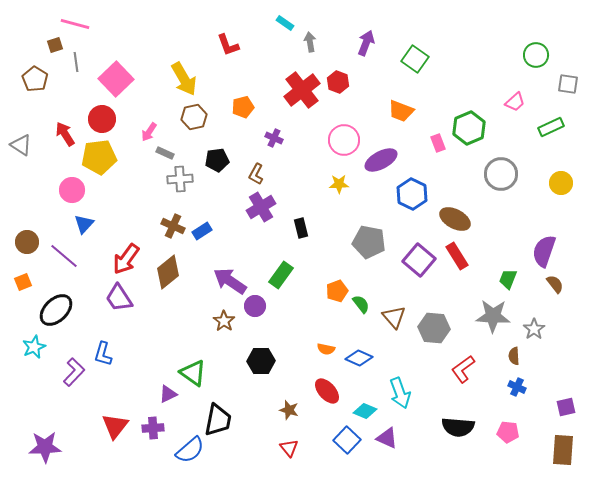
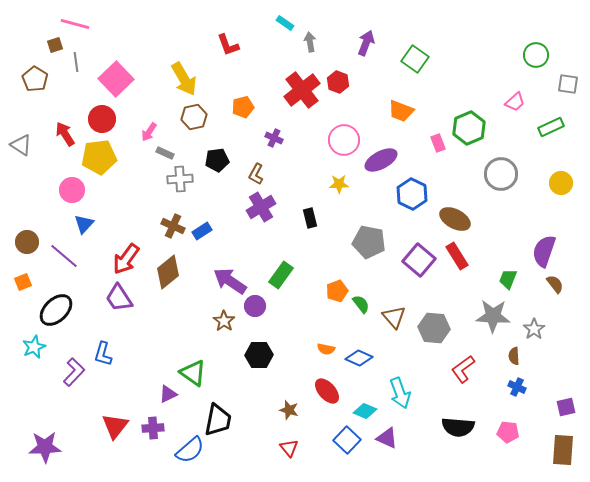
black rectangle at (301, 228): moved 9 px right, 10 px up
black hexagon at (261, 361): moved 2 px left, 6 px up
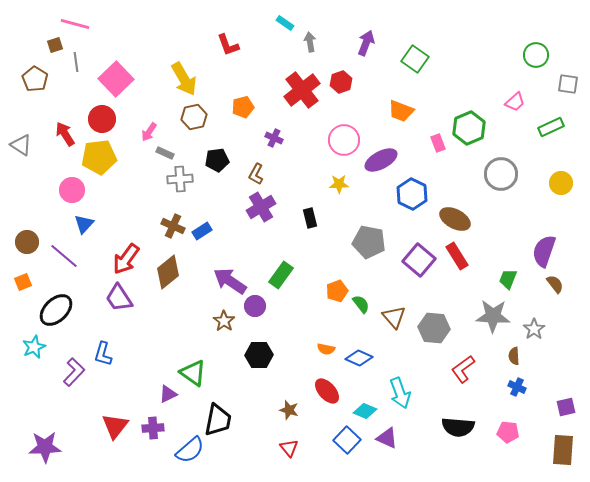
red hexagon at (338, 82): moved 3 px right; rotated 20 degrees clockwise
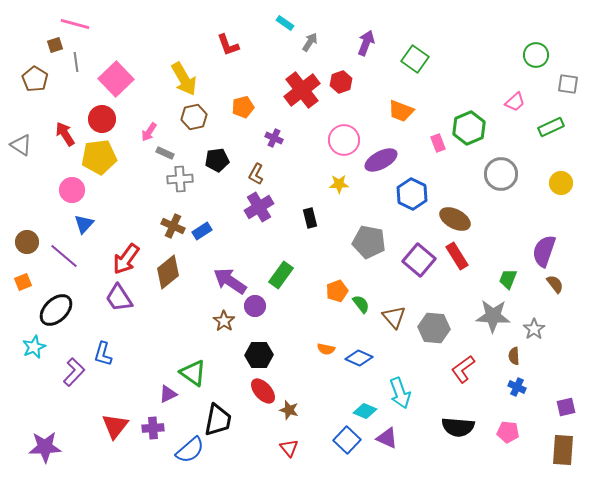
gray arrow at (310, 42): rotated 42 degrees clockwise
purple cross at (261, 207): moved 2 px left
red ellipse at (327, 391): moved 64 px left
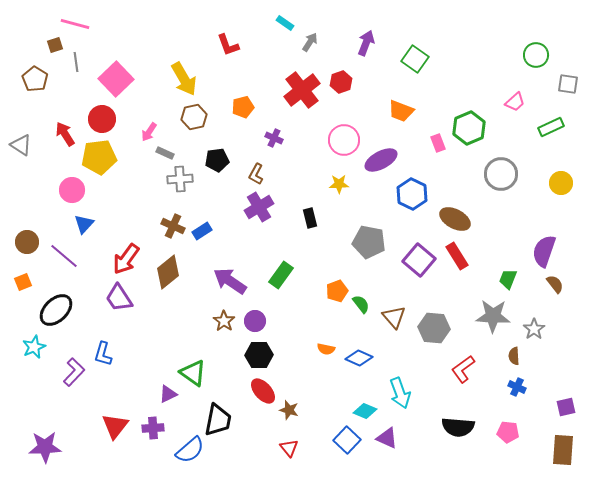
purple circle at (255, 306): moved 15 px down
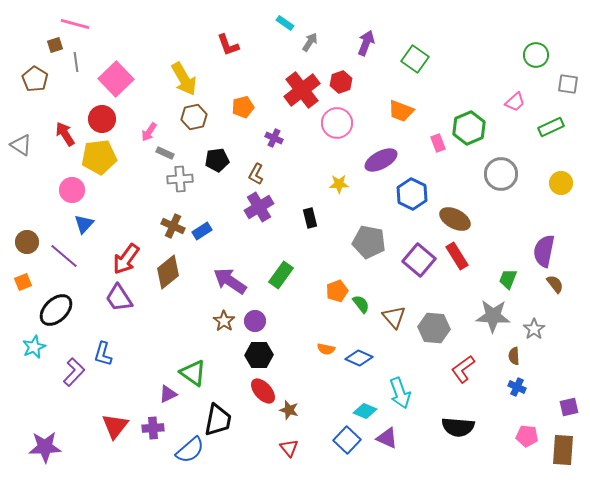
pink circle at (344, 140): moved 7 px left, 17 px up
purple semicircle at (544, 251): rotated 8 degrees counterclockwise
purple square at (566, 407): moved 3 px right
pink pentagon at (508, 432): moved 19 px right, 4 px down
